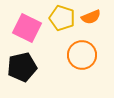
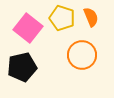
orange semicircle: rotated 90 degrees counterclockwise
pink square: moved 1 px right; rotated 12 degrees clockwise
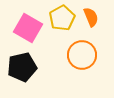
yellow pentagon: rotated 25 degrees clockwise
pink square: rotated 8 degrees counterclockwise
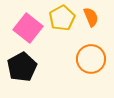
pink square: rotated 8 degrees clockwise
orange circle: moved 9 px right, 4 px down
black pentagon: rotated 16 degrees counterclockwise
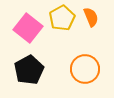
orange circle: moved 6 px left, 10 px down
black pentagon: moved 7 px right, 3 px down
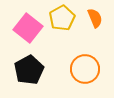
orange semicircle: moved 4 px right, 1 px down
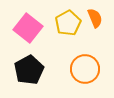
yellow pentagon: moved 6 px right, 5 px down
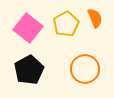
yellow pentagon: moved 2 px left, 1 px down
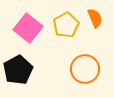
yellow pentagon: moved 1 px down
black pentagon: moved 11 px left
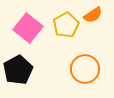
orange semicircle: moved 2 px left, 3 px up; rotated 78 degrees clockwise
